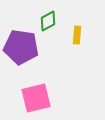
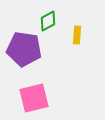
purple pentagon: moved 3 px right, 2 px down
pink square: moved 2 px left
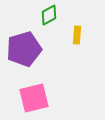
green diamond: moved 1 px right, 6 px up
purple pentagon: rotated 24 degrees counterclockwise
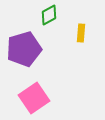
yellow rectangle: moved 4 px right, 2 px up
pink square: rotated 20 degrees counterclockwise
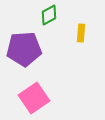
purple pentagon: rotated 12 degrees clockwise
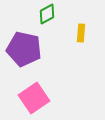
green diamond: moved 2 px left, 1 px up
purple pentagon: rotated 16 degrees clockwise
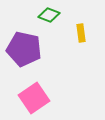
green diamond: moved 2 px right, 1 px down; rotated 50 degrees clockwise
yellow rectangle: rotated 12 degrees counterclockwise
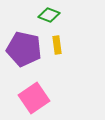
yellow rectangle: moved 24 px left, 12 px down
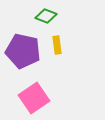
green diamond: moved 3 px left, 1 px down
purple pentagon: moved 1 px left, 2 px down
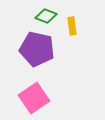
yellow rectangle: moved 15 px right, 19 px up
purple pentagon: moved 14 px right, 2 px up
